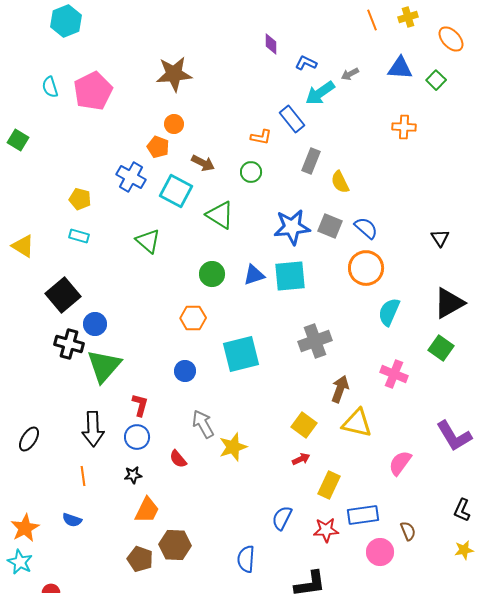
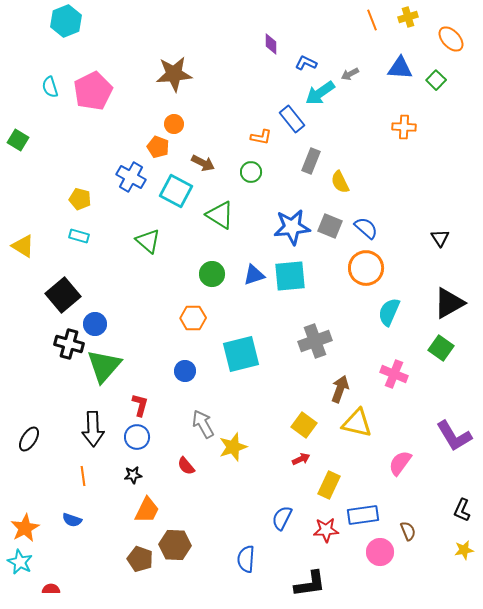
red semicircle at (178, 459): moved 8 px right, 7 px down
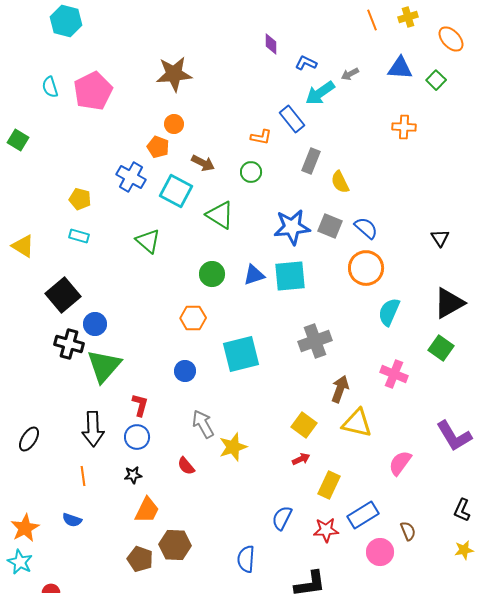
cyan hexagon at (66, 21): rotated 24 degrees counterclockwise
blue rectangle at (363, 515): rotated 24 degrees counterclockwise
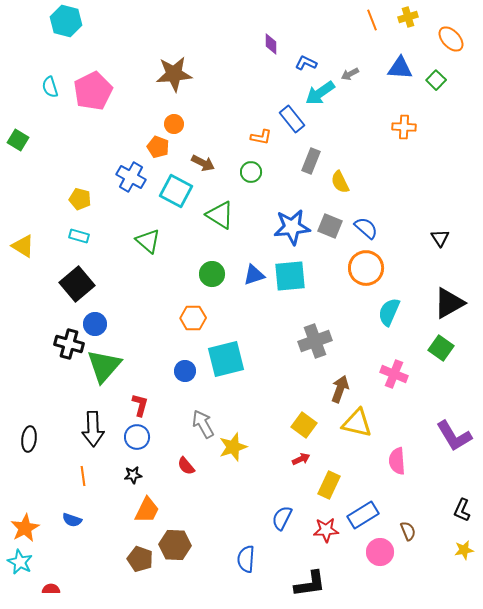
black square at (63, 295): moved 14 px right, 11 px up
cyan square at (241, 354): moved 15 px left, 5 px down
black ellipse at (29, 439): rotated 25 degrees counterclockwise
pink semicircle at (400, 463): moved 3 px left, 2 px up; rotated 40 degrees counterclockwise
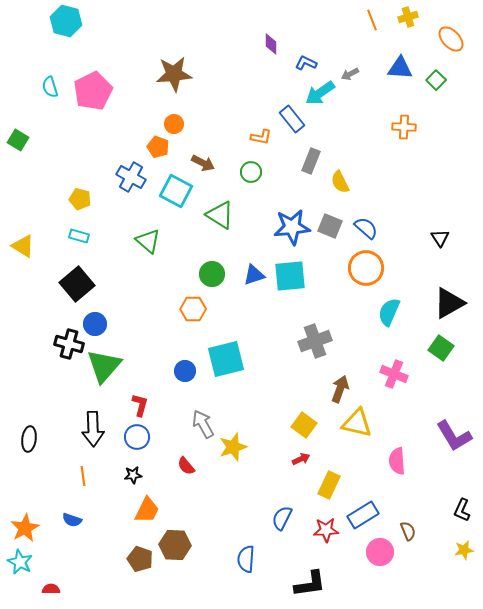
orange hexagon at (193, 318): moved 9 px up
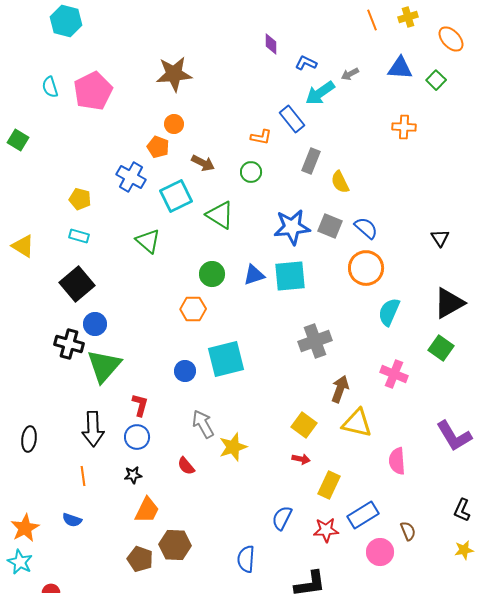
cyan square at (176, 191): moved 5 px down; rotated 36 degrees clockwise
red arrow at (301, 459): rotated 36 degrees clockwise
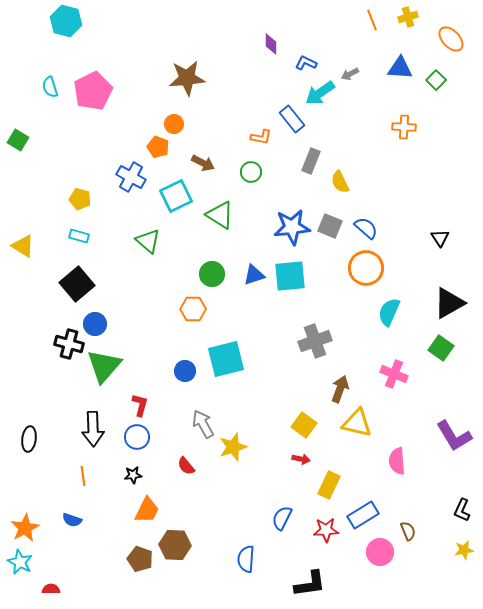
brown star at (174, 74): moved 13 px right, 4 px down
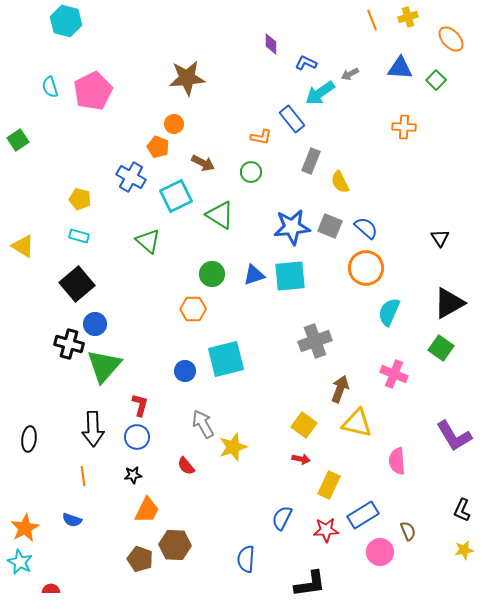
green square at (18, 140): rotated 25 degrees clockwise
